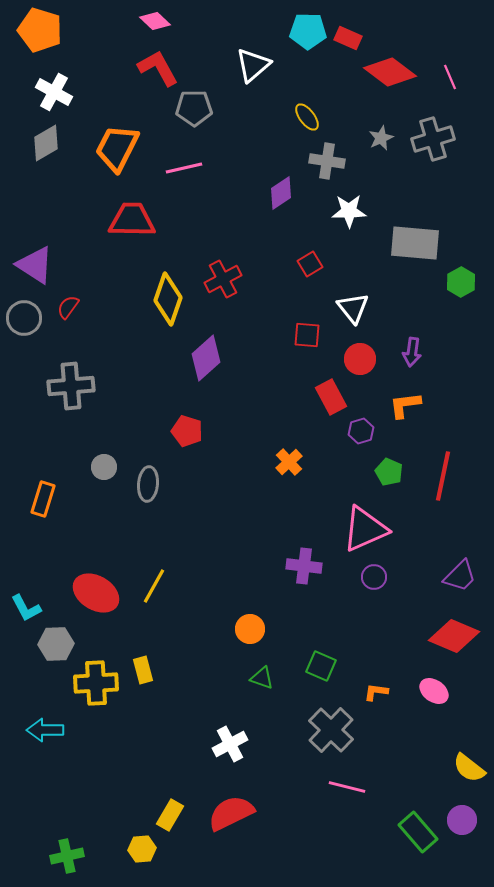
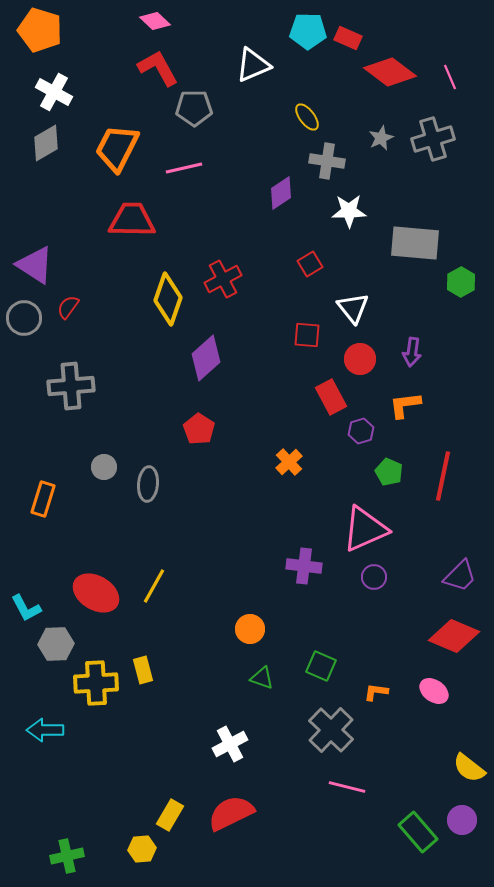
white triangle at (253, 65): rotated 18 degrees clockwise
red pentagon at (187, 431): moved 12 px right, 2 px up; rotated 16 degrees clockwise
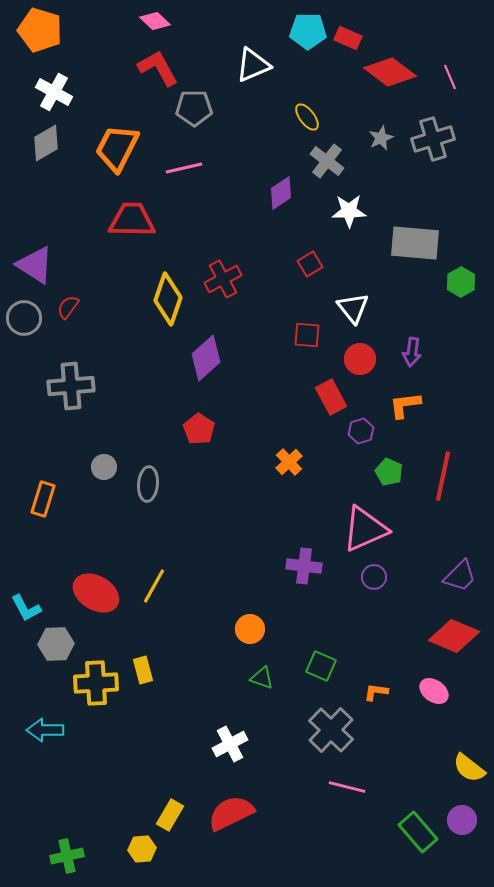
gray cross at (327, 161): rotated 28 degrees clockwise
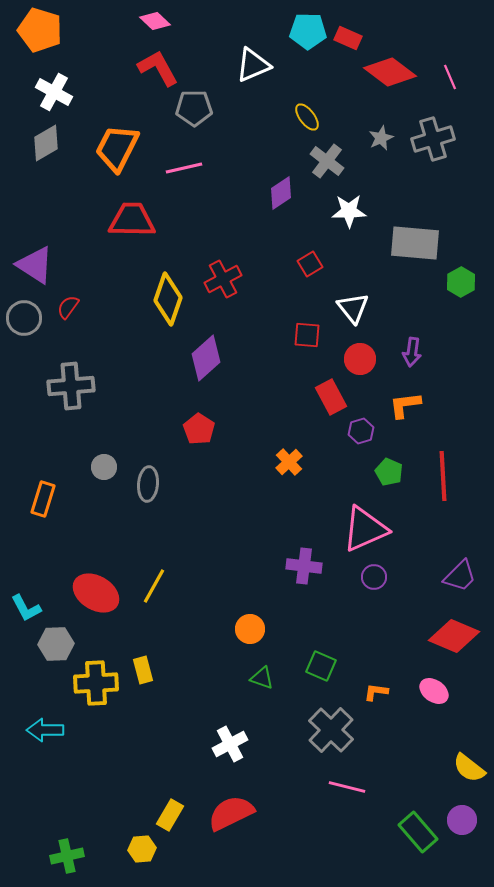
red line at (443, 476): rotated 15 degrees counterclockwise
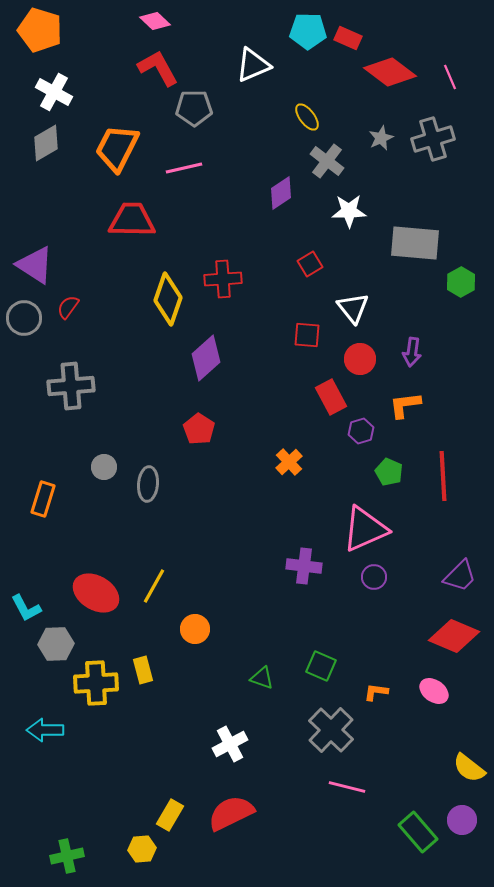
red cross at (223, 279): rotated 24 degrees clockwise
orange circle at (250, 629): moved 55 px left
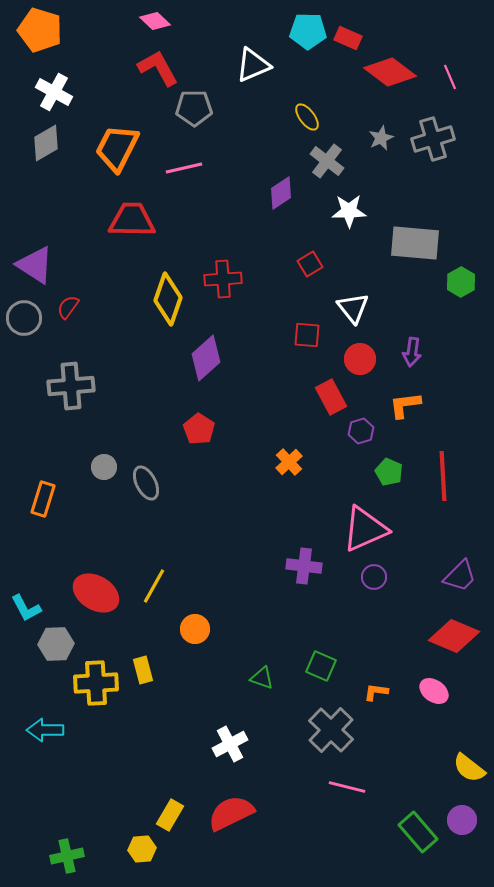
gray ellipse at (148, 484): moved 2 px left, 1 px up; rotated 32 degrees counterclockwise
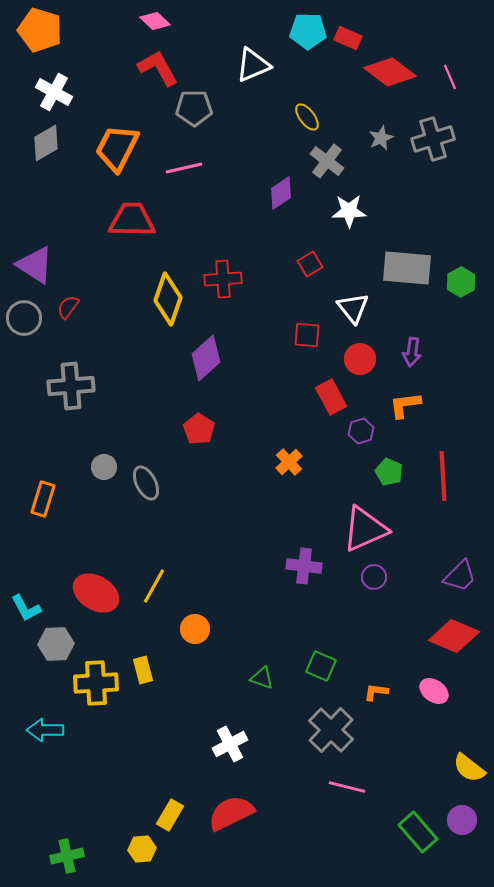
gray rectangle at (415, 243): moved 8 px left, 25 px down
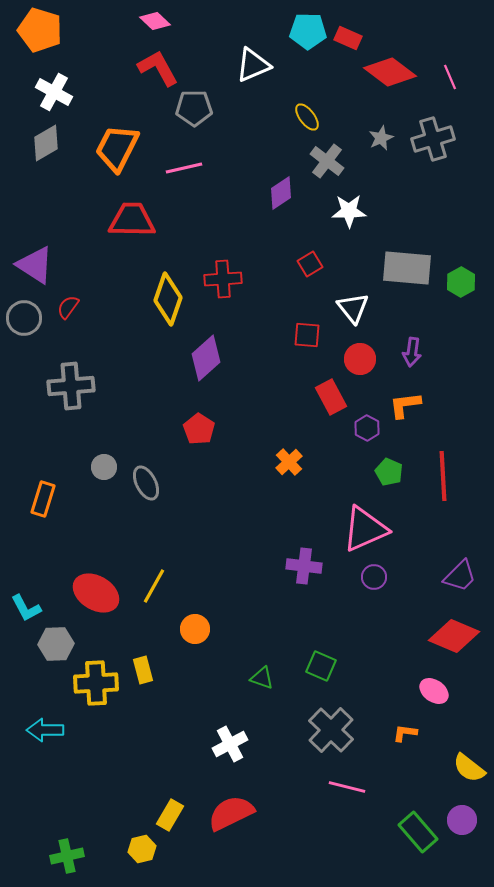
purple hexagon at (361, 431): moved 6 px right, 3 px up; rotated 15 degrees counterclockwise
orange L-shape at (376, 692): moved 29 px right, 41 px down
yellow hexagon at (142, 849): rotated 8 degrees counterclockwise
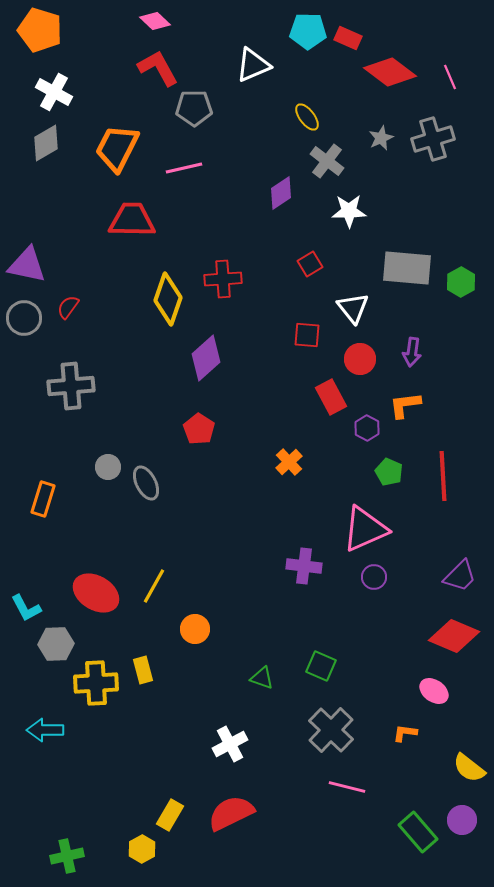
purple triangle at (35, 265): moved 8 px left; rotated 21 degrees counterclockwise
gray circle at (104, 467): moved 4 px right
yellow hexagon at (142, 849): rotated 16 degrees counterclockwise
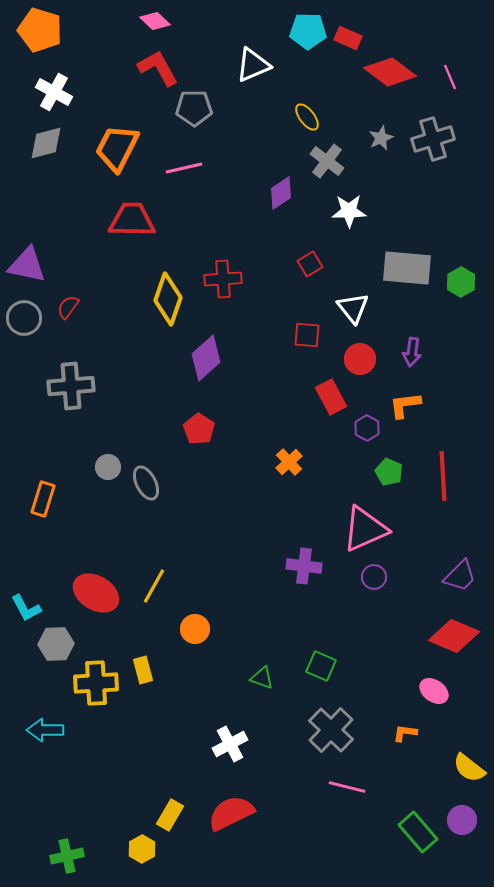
gray diamond at (46, 143): rotated 15 degrees clockwise
